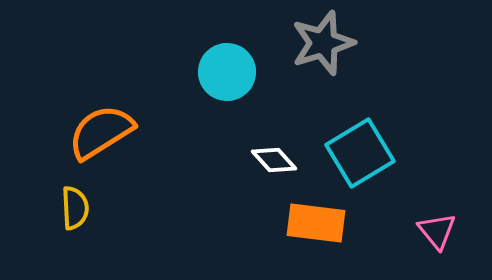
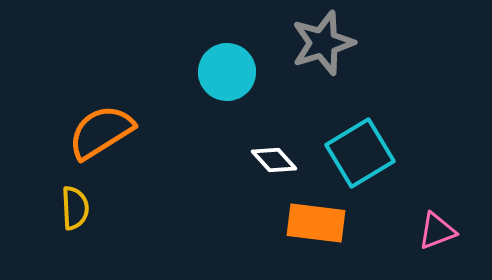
pink triangle: rotated 48 degrees clockwise
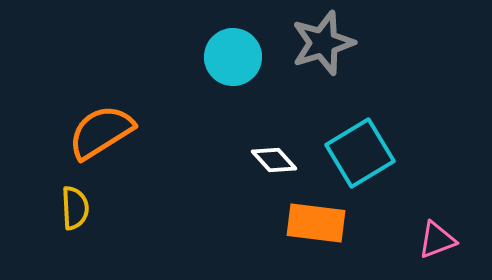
cyan circle: moved 6 px right, 15 px up
pink triangle: moved 9 px down
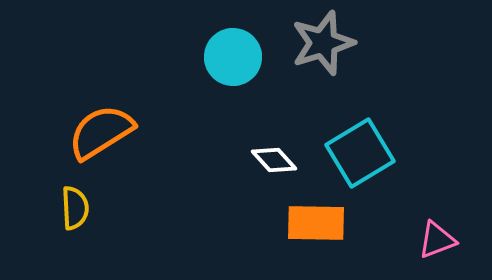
orange rectangle: rotated 6 degrees counterclockwise
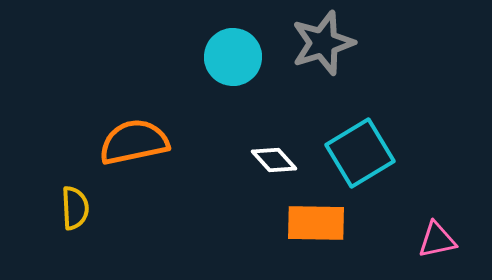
orange semicircle: moved 33 px right, 10 px down; rotated 20 degrees clockwise
pink triangle: rotated 9 degrees clockwise
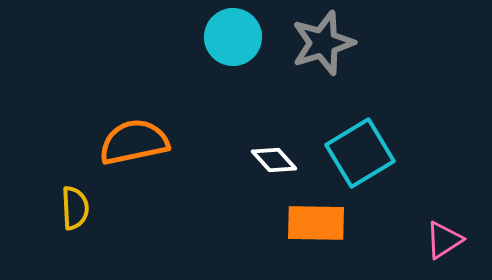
cyan circle: moved 20 px up
pink triangle: moved 7 px right; rotated 21 degrees counterclockwise
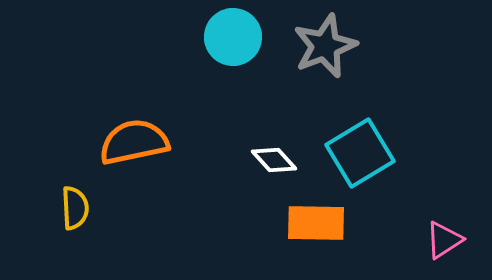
gray star: moved 2 px right, 3 px down; rotated 4 degrees counterclockwise
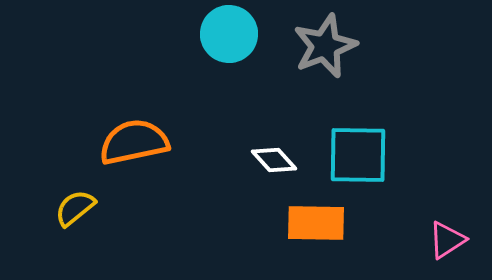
cyan circle: moved 4 px left, 3 px up
cyan square: moved 2 px left, 2 px down; rotated 32 degrees clockwise
yellow semicircle: rotated 126 degrees counterclockwise
pink triangle: moved 3 px right
